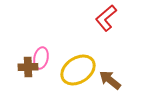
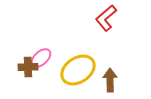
pink ellipse: rotated 35 degrees clockwise
brown arrow: rotated 50 degrees clockwise
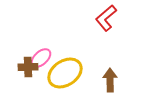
yellow ellipse: moved 13 px left, 3 px down
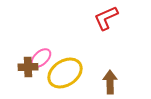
red L-shape: rotated 16 degrees clockwise
brown arrow: moved 2 px down
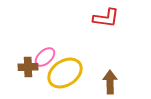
red L-shape: rotated 148 degrees counterclockwise
pink ellipse: moved 4 px right, 1 px up
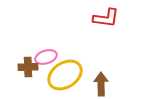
pink ellipse: moved 1 px right; rotated 25 degrees clockwise
yellow ellipse: moved 2 px down
brown arrow: moved 9 px left, 2 px down
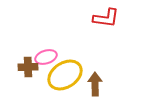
brown arrow: moved 6 px left
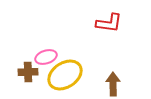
red L-shape: moved 3 px right, 5 px down
brown cross: moved 5 px down
brown arrow: moved 18 px right
